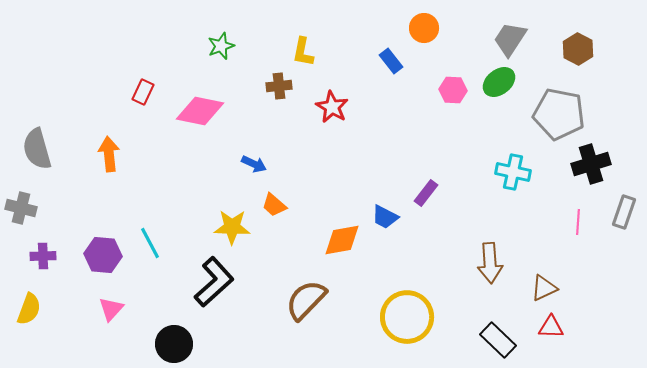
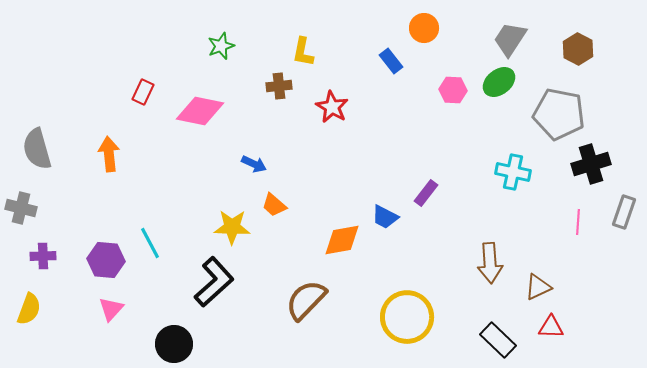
purple hexagon: moved 3 px right, 5 px down
brown triangle: moved 6 px left, 1 px up
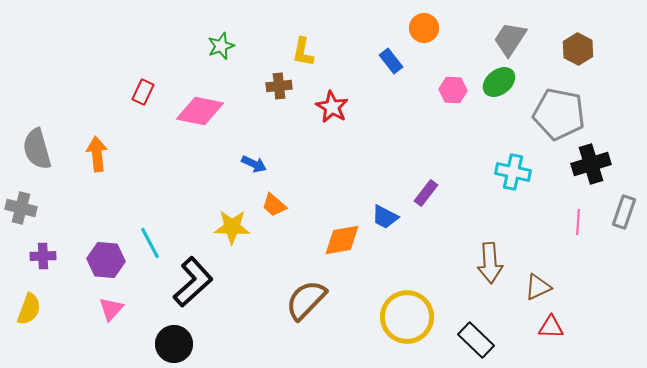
orange arrow: moved 12 px left
black L-shape: moved 21 px left
black rectangle: moved 22 px left
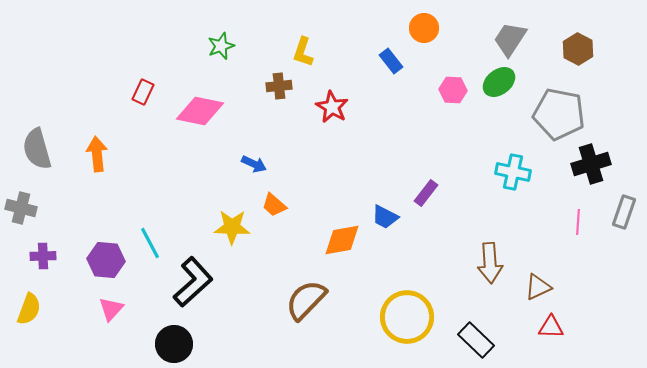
yellow L-shape: rotated 8 degrees clockwise
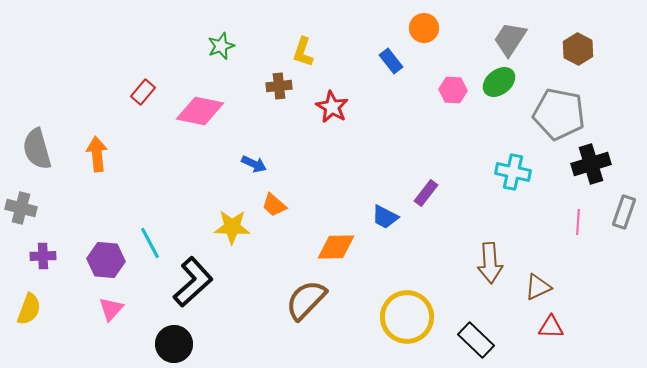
red rectangle: rotated 15 degrees clockwise
orange diamond: moved 6 px left, 7 px down; rotated 9 degrees clockwise
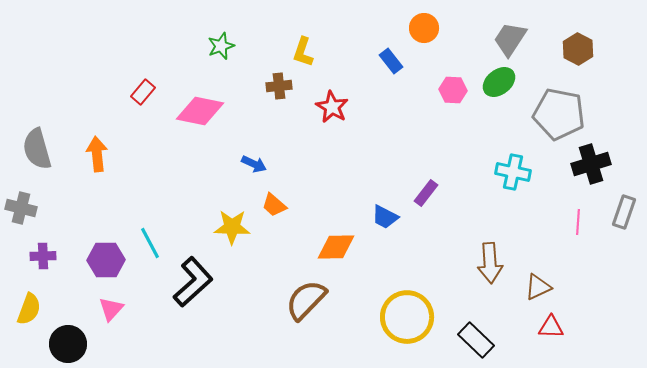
purple hexagon: rotated 6 degrees counterclockwise
black circle: moved 106 px left
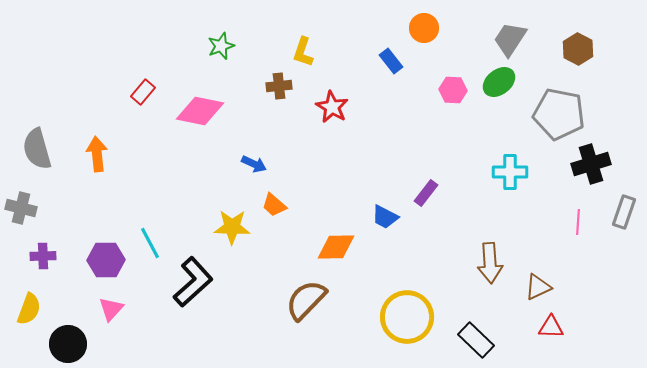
cyan cross: moved 3 px left; rotated 12 degrees counterclockwise
